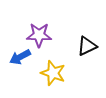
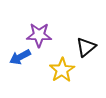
black triangle: moved 1 px left, 1 px down; rotated 15 degrees counterclockwise
yellow star: moved 9 px right, 3 px up; rotated 20 degrees clockwise
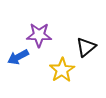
blue arrow: moved 2 px left
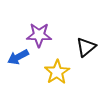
yellow star: moved 5 px left, 2 px down
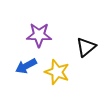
blue arrow: moved 8 px right, 9 px down
yellow star: rotated 20 degrees counterclockwise
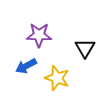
black triangle: moved 1 px left, 1 px down; rotated 20 degrees counterclockwise
yellow star: moved 6 px down
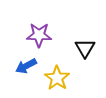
yellow star: rotated 15 degrees clockwise
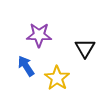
blue arrow: rotated 85 degrees clockwise
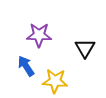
yellow star: moved 2 px left, 3 px down; rotated 30 degrees counterclockwise
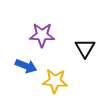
purple star: moved 3 px right
blue arrow: rotated 145 degrees clockwise
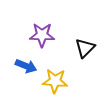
black triangle: rotated 15 degrees clockwise
